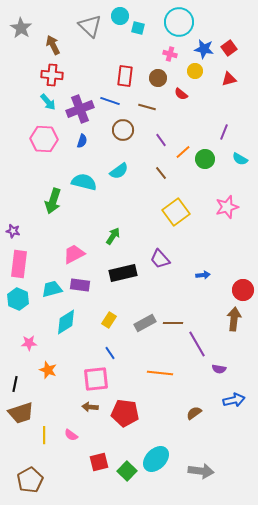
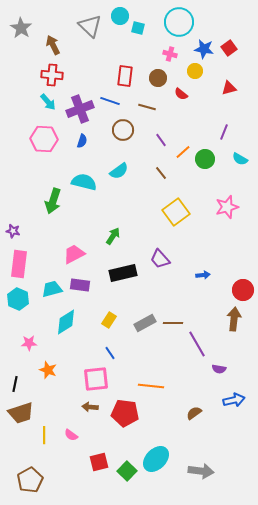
red triangle at (229, 79): moved 9 px down
orange line at (160, 373): moved 9 px left, 13 px down
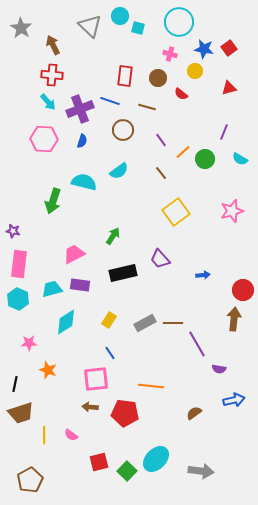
pink star at (227, 207): moved 5 px right, 4 px down
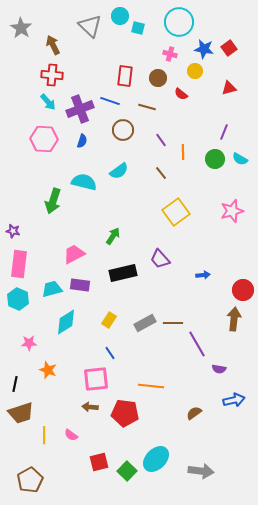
orange line at (183, 152): rotated 49 degrees counterclockwise
green circle at (205, 159): moved 10 px right
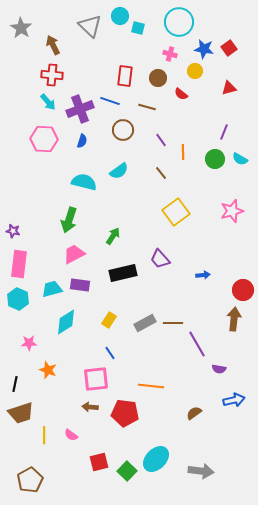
green arrow at (53, 201): moved 16 px right, 19 px down
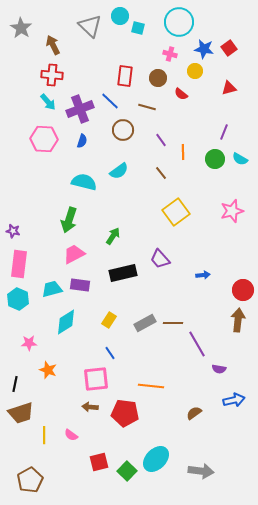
blue line at (110, 101): rotated 24 degrees clockwise
brown arrow at (234, 319): moved 4 px right, 1 px down
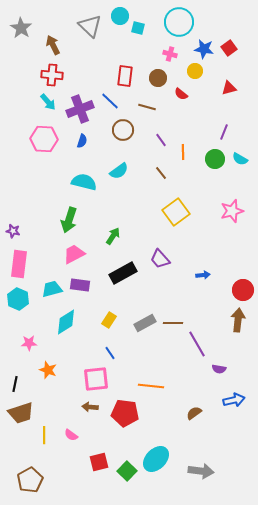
black rectangle at (123, 273): rotated 16 degrees counterclockwise
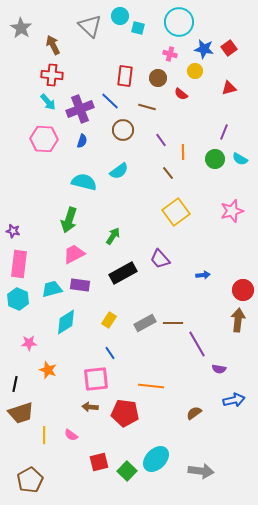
brown line at (161, 173): moved 7 px right
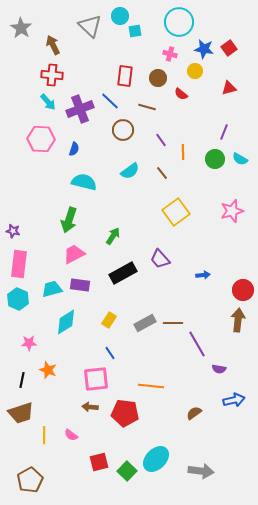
cyan square at (138, 28): moved 3 px left, 3 px down; rotated 24 degrees counterclockwise
pink hexagon at (44, 139): moved 3 px left
blue semicircle at (82, 141): moved 8 px left, 8 px down
cyan semicircle at (119, 171): moved 11 px right
brown line at (168, 173): moved 6 px left
black line at (15, 384): moved 7 px right, 4 px up
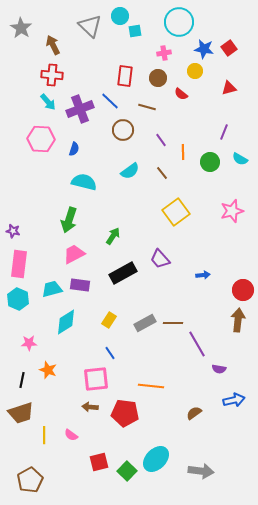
pink cross at (170, 54): moved 6 px left, 1 px up; rotated 24 degrees counterclockwise
green circle at (215, 159): moved 5 px left, 3 px down
